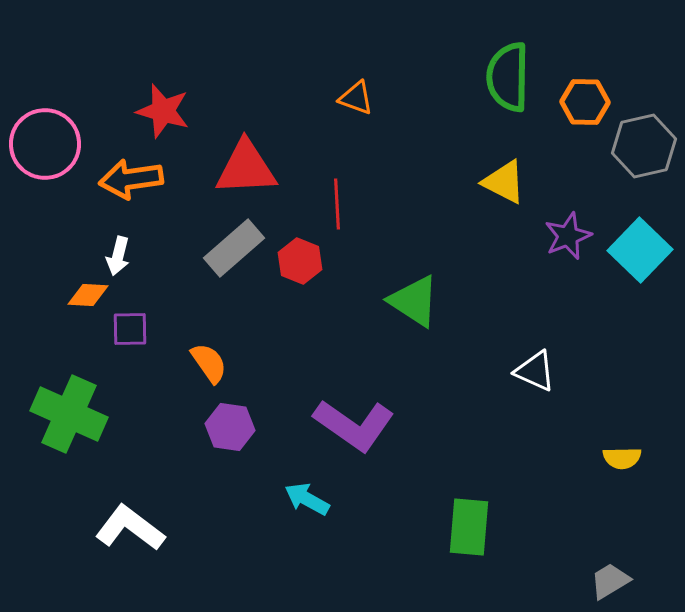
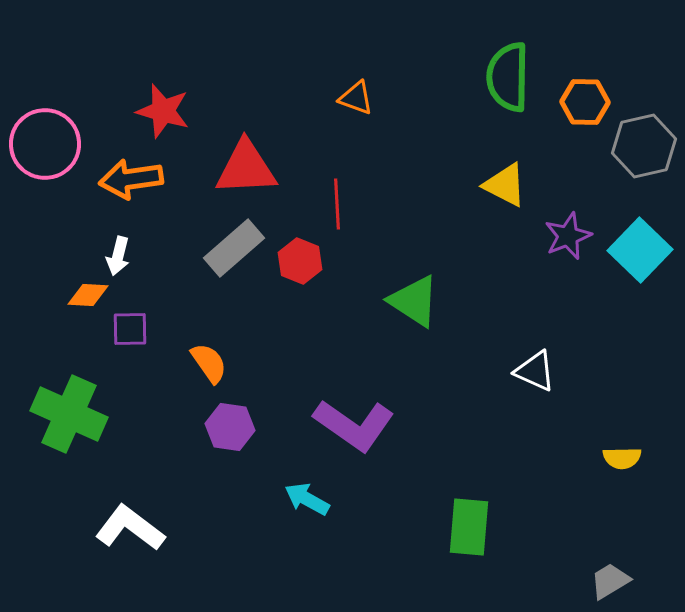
yellow triangle: moved 1 px right, 3 px down
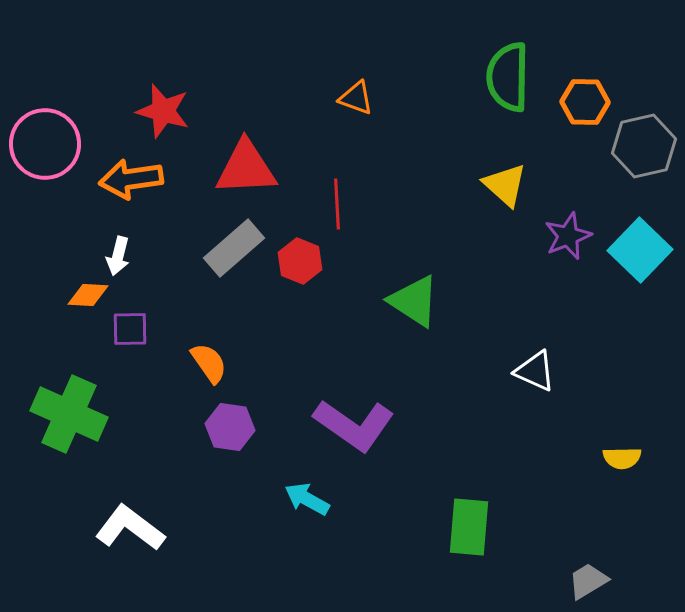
yellow triangle: rotated 15 degrees clockwise
gray trapezoid: moved 22 px left
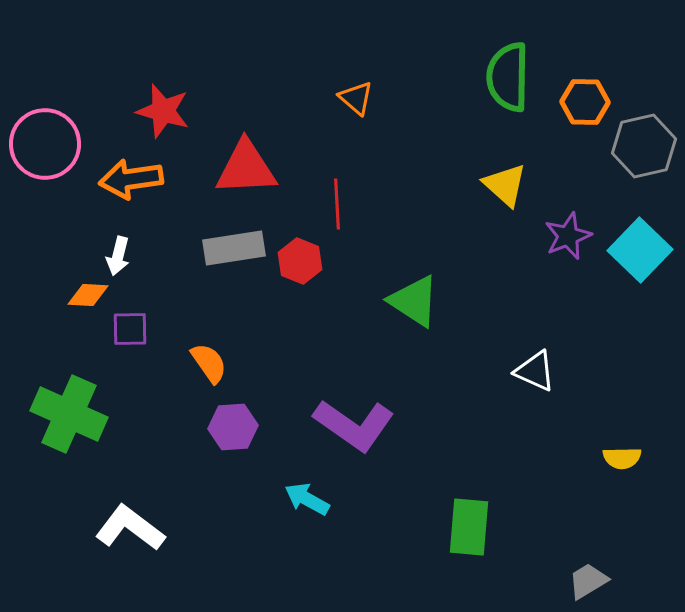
orange triangle: rotated 21 degrees clockwise
gray rectangle: rotated 32 degrees clockwise
purple hexagon: moved 3 px right; rotated 12 degrees counterclockwise
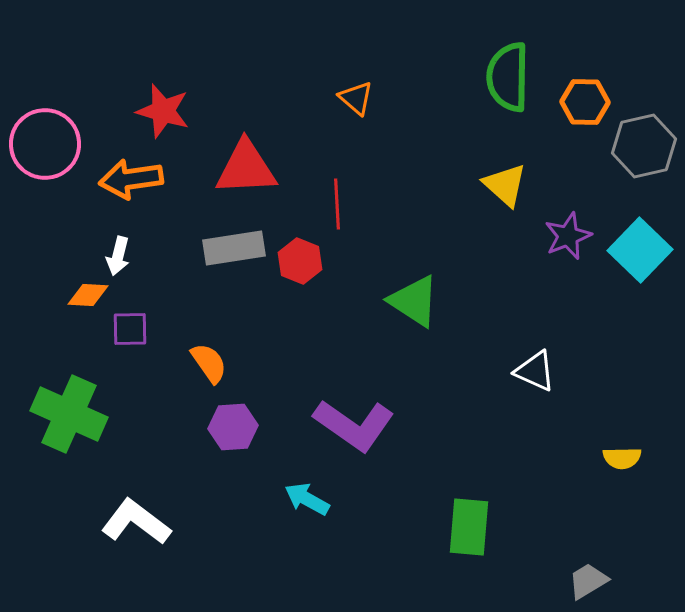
white L-shape: moved 6 px right, 6 px up
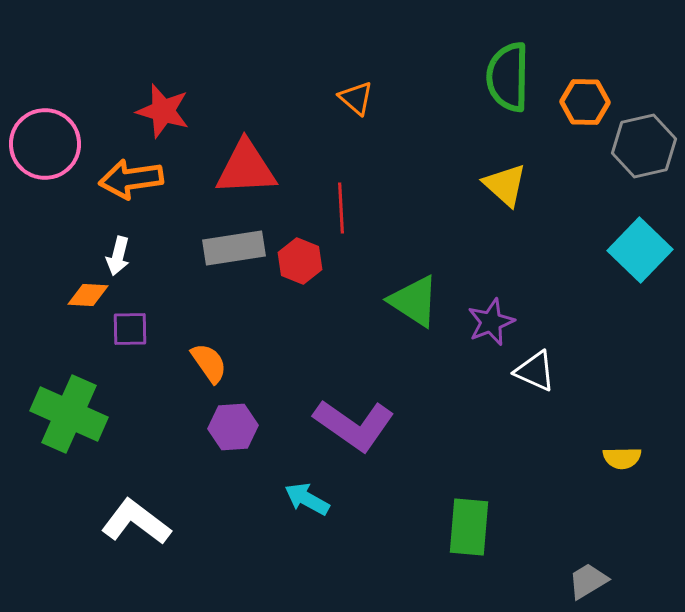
red line: moved 4 px right, 4 px down
purple star: moved 77 px left, 86 px down
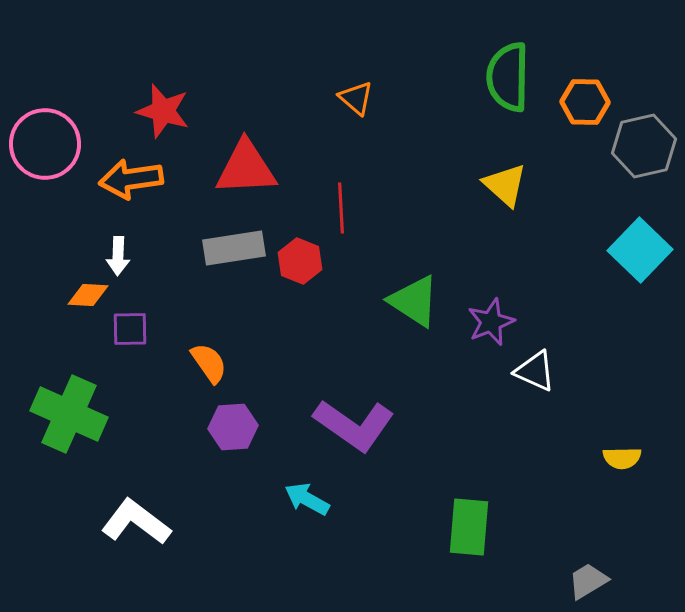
white arrow: rotated 12 degrees counterclockwise
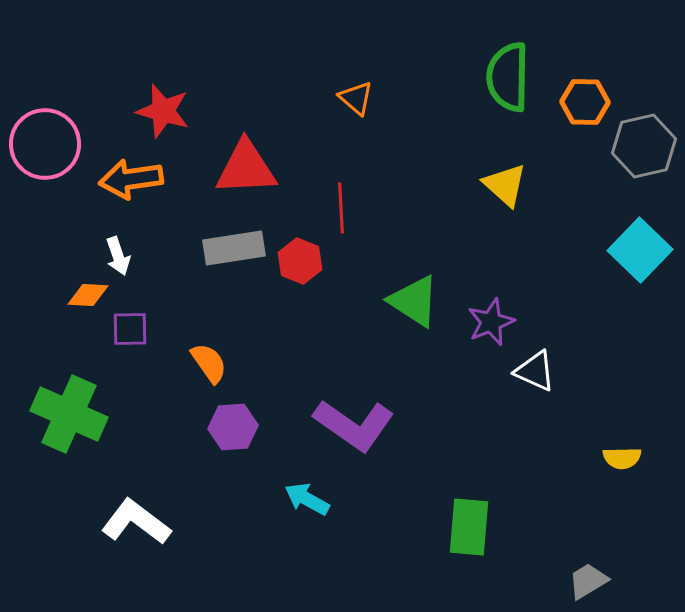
white arrow: rotated 21 degrees counterclockwise
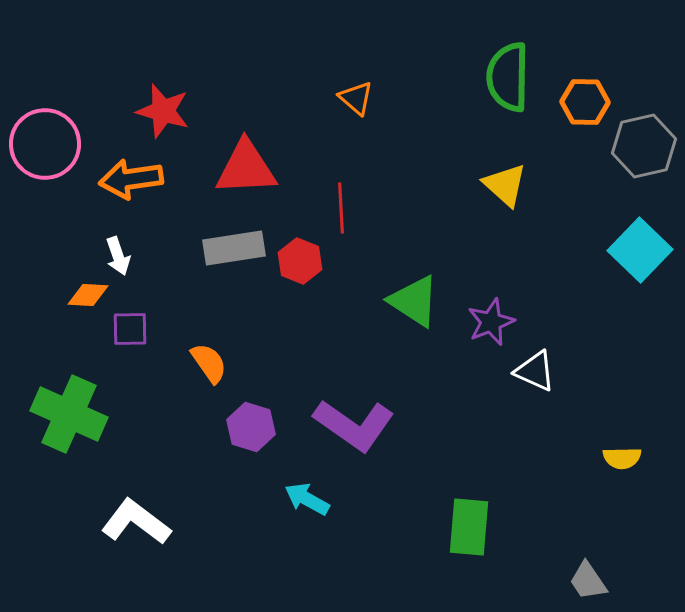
purple hexagon: moved 18 px right; rotated 21 degrees clockwise
gray trapezoid: rotated 93 degrees counterclockwise
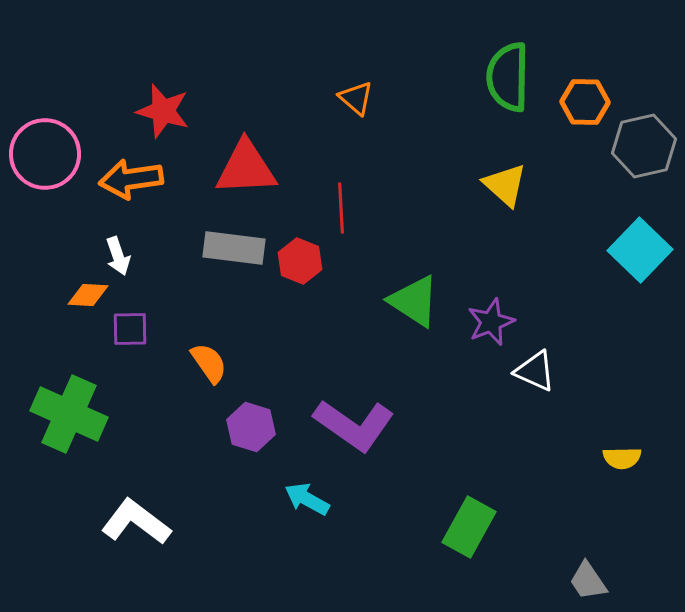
pink circle: moved 10 px down
gray rectangle: rotated 16 degrees clockwise
green rectangle: rotated 24 degrees clockwise
